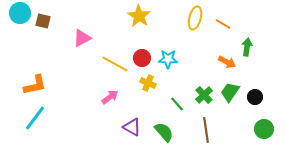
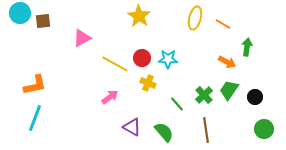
brown square: rotated 21 degrees counterclockwise
green trapezoid: moved 1 px left, 2 px up
cyan line: rotated 16 degrees counterclockwise
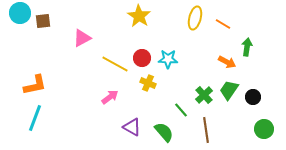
black circle: moved 2 px left
green line: moved 4 px right, 6 px down
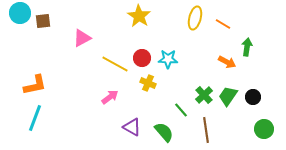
green trapezoid: moved 1 px left, 6 px down
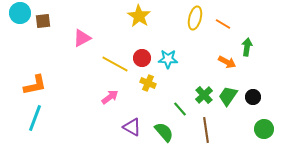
green line: moved 1 px left, 1 px up
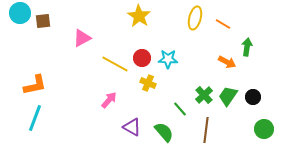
pink arrow: moved 1 px left, 3 px down; rotated 12 degrees counterclockwise
brown line: rotated 15 degrees clockwise
